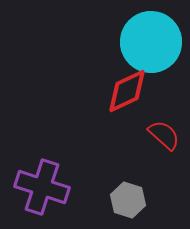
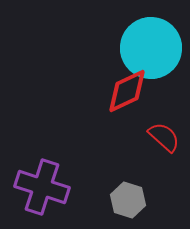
cyan circle: moved 6 px down
red semicircle: moved 2 px down
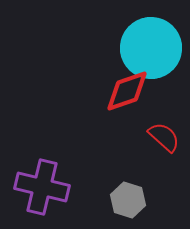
red diamond: rotated 6 degrees clockwise
purple cross: rotated 4 degrees counterclockwise
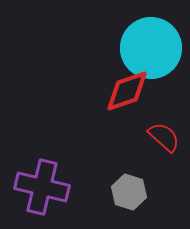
gray hexagon: moved 1 px right, 8 px up
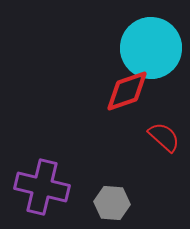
gray hexagon: moved 17 px left, 11 px down; rotated 12 degrees counterclockwise
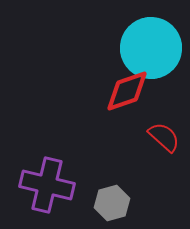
purple cross: moved 5 px right, 2 px up
gray hexagon: rotated 20 degrees counterclockwise
